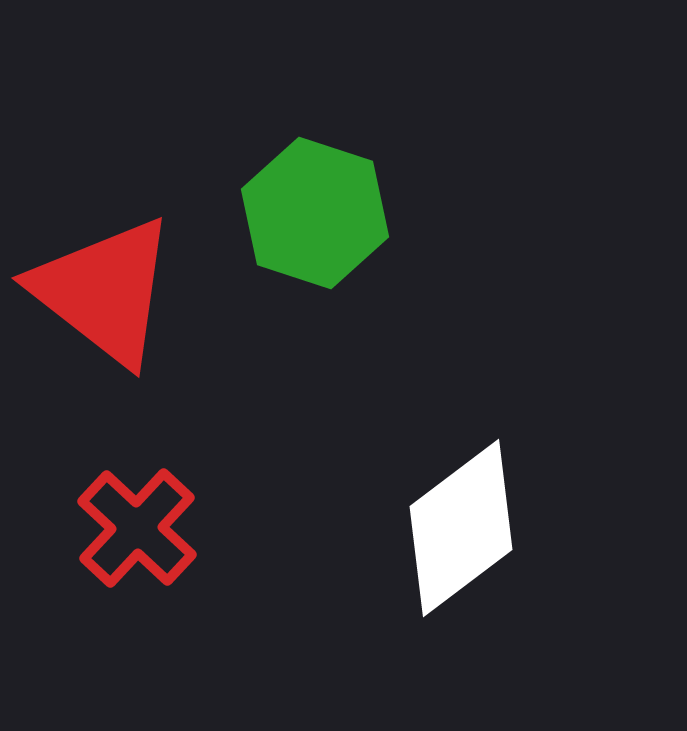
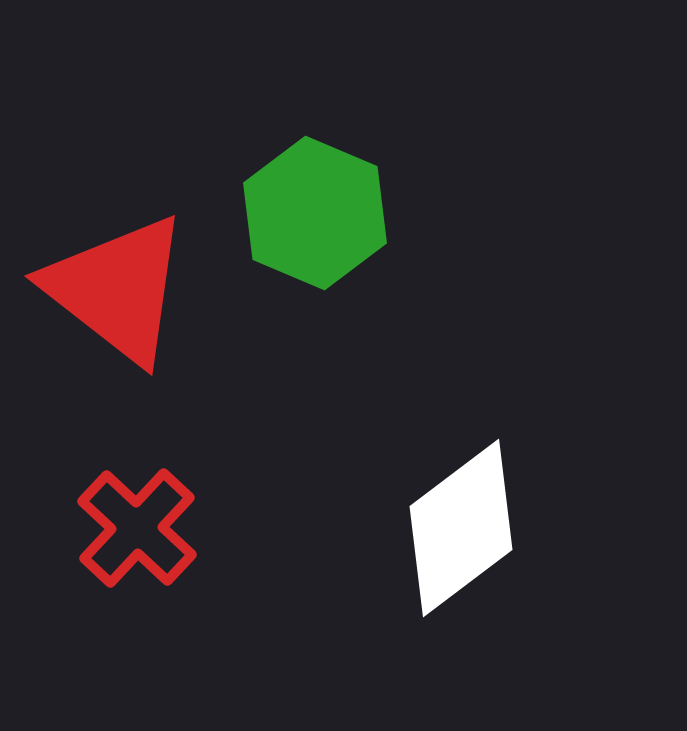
green hexagon: rotated 5 degrees clockwise
red triangle: moved 13 px right, 2 px up
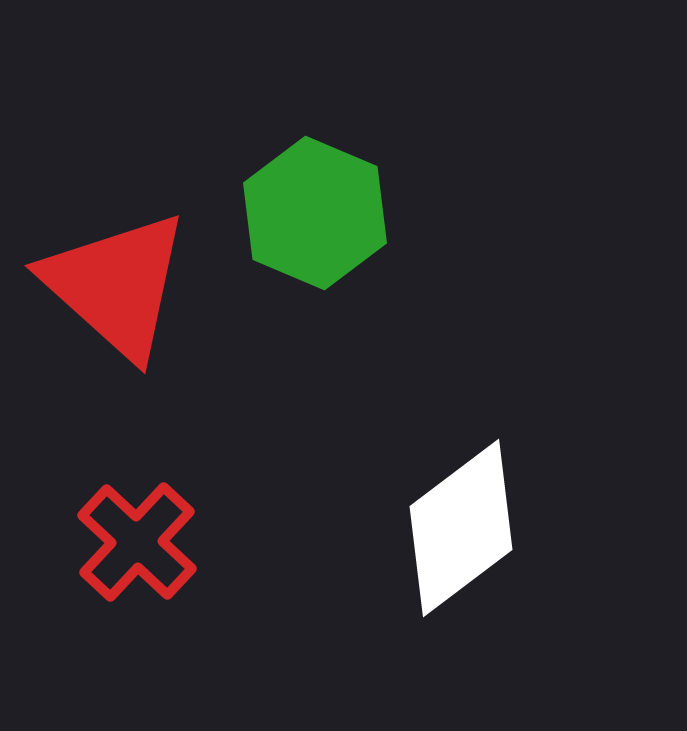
red triangle: moved 1 px left, 4 px up; rotated 4 degrees clockwise
red cross: moved 14 px down
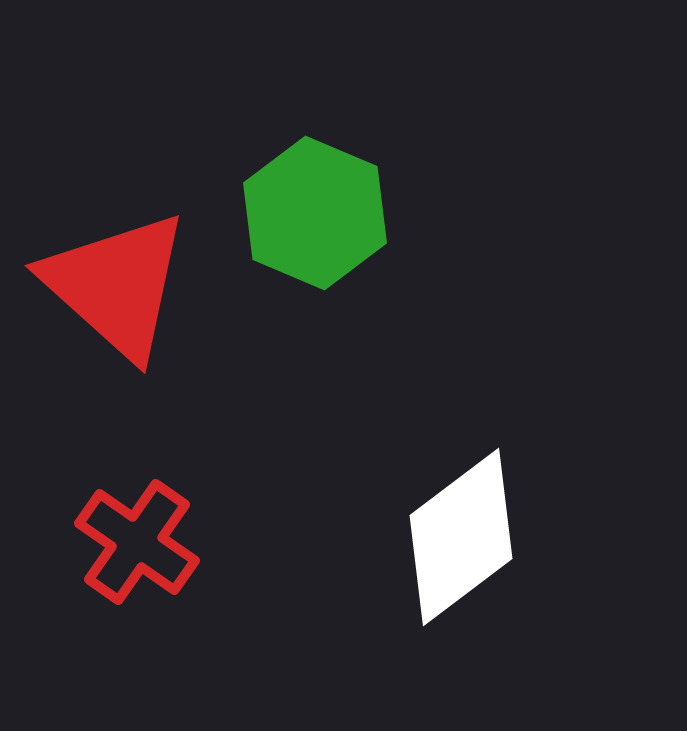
white diamond: moved 9 px down
red cross: rotated 8 degrees counterclockwise
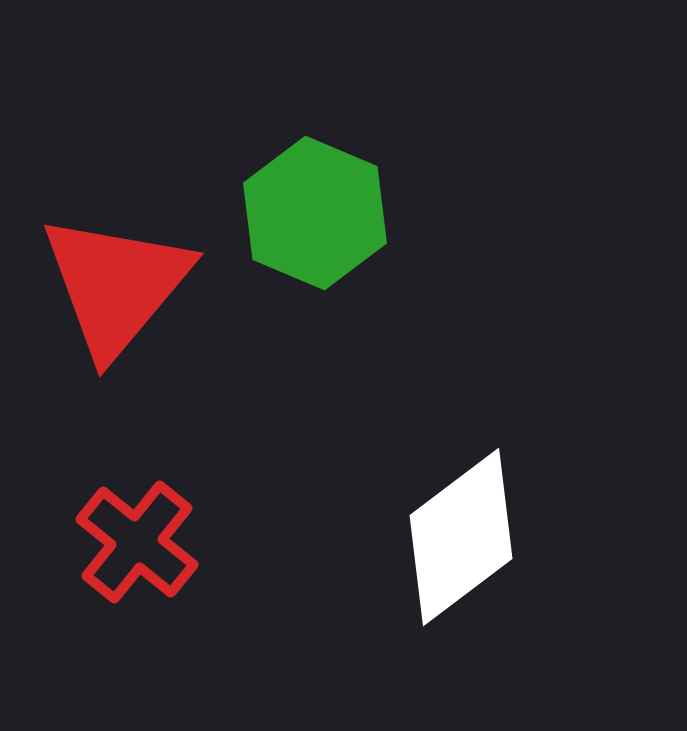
red triangle: rotated 28 degrees clockwise
red cross: rotated 4 degrees clockwise
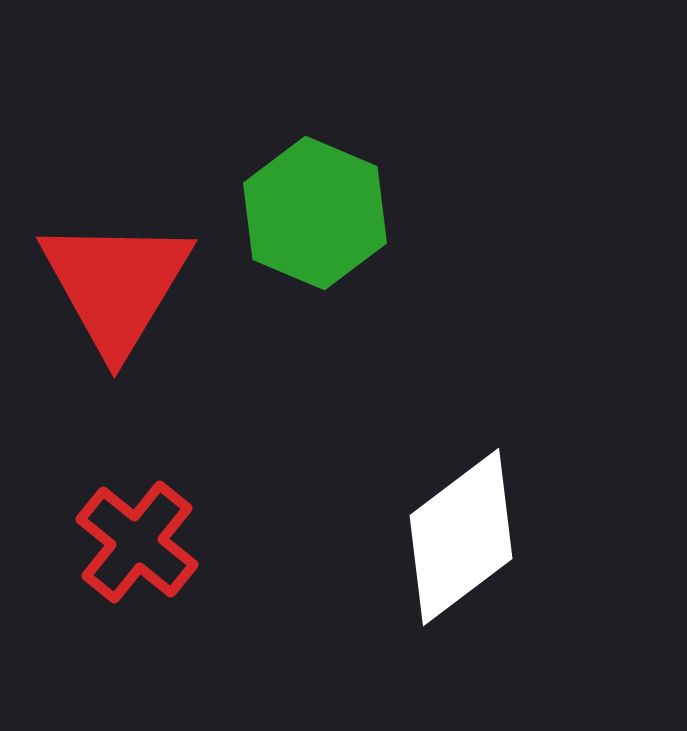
red triangle: rotated 9 degrees counterclockwise
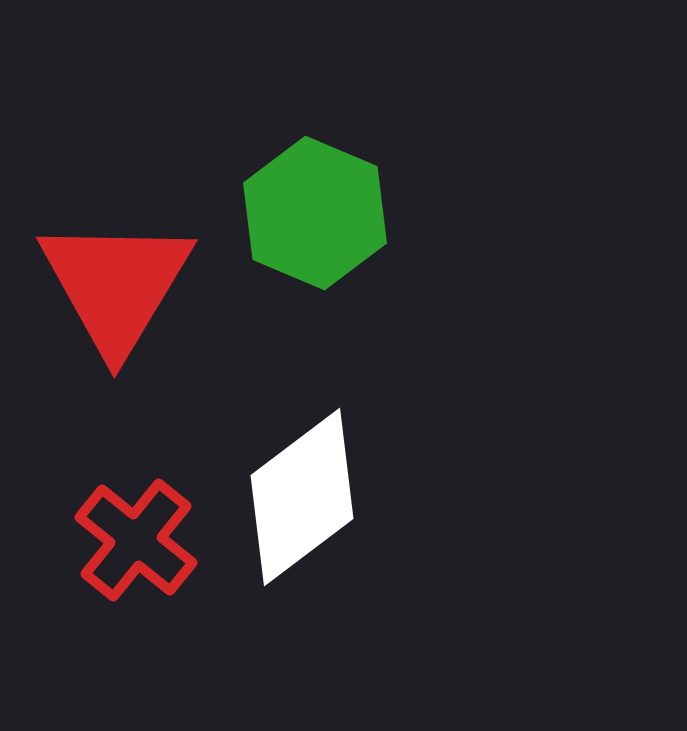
white diamond: moved 159 px left, 40 px up
red cross: moved 1 px left, 2 px up
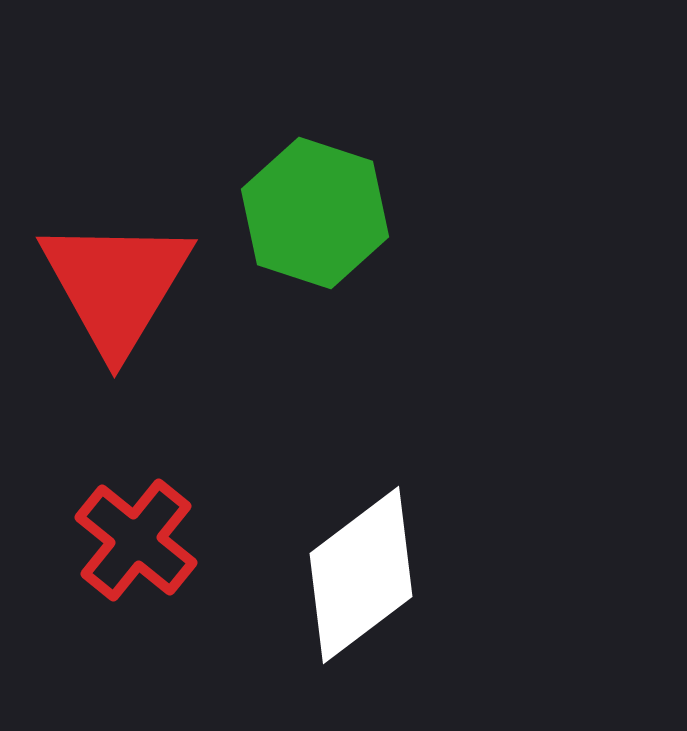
green hexagon: rotated 5 degrees counterclockwise
white diamond: moved 59 px right, 78 px down
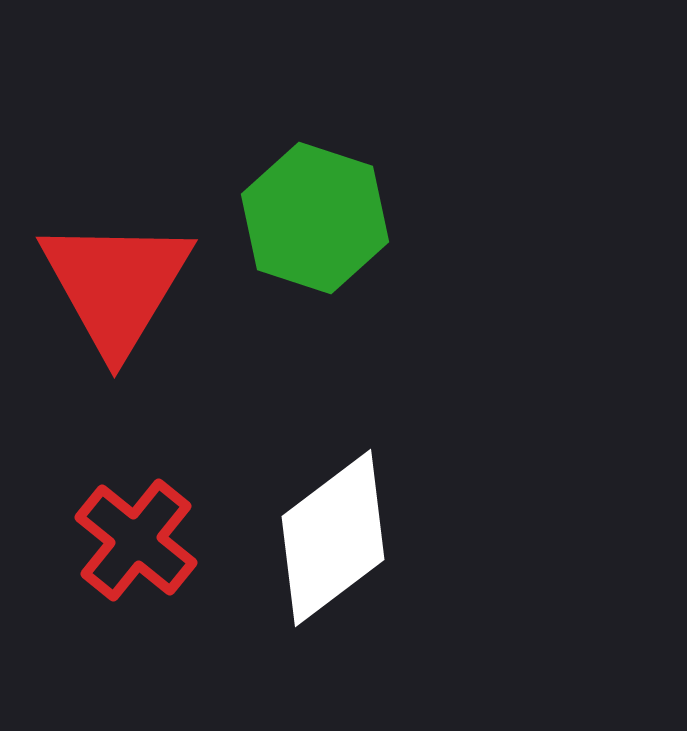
green hexagon: moved 5 px down
white diamond: moved 28 px left, 37 px up
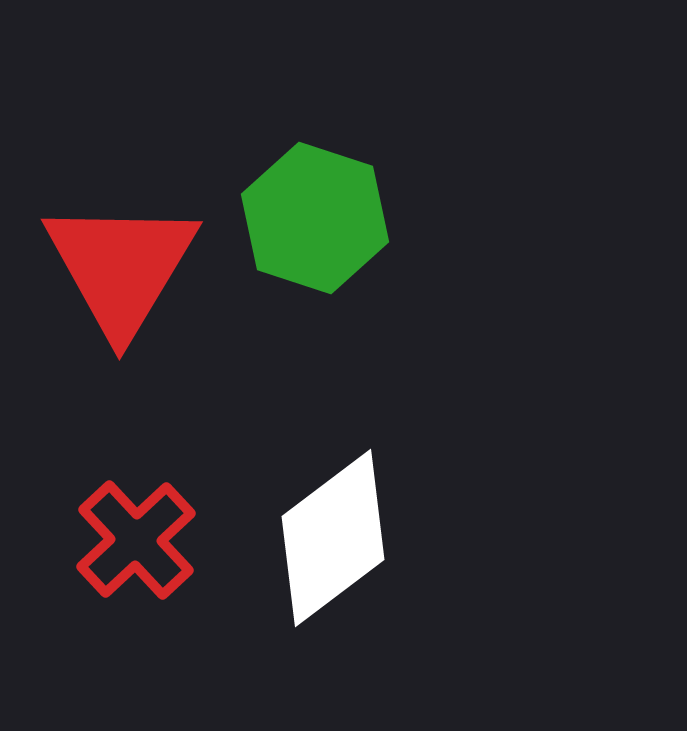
red triangle: moved 5 px right, 18 px up
red cross: rotated 8 degrees clockwise
